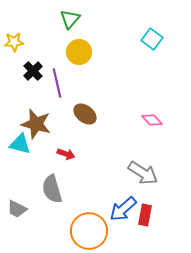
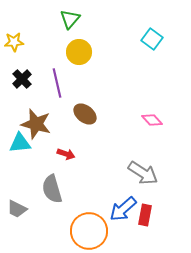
black cross: moved 11 px left, 8 px down
cyan triangle: moved 1 px up; rotated 20 degrees counterclockwise
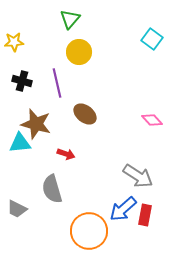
black cross: moved 2 px down; rotated 30 degrees counterclockwise
gray arrow: moved 5 px left, 3 px down
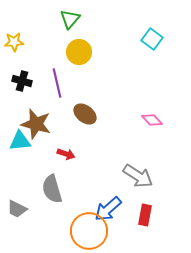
cyan triangle: moved 2 px up
blue arrow: moved 15 px left
